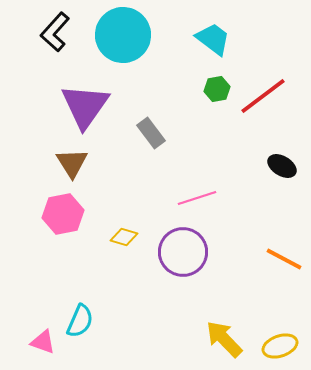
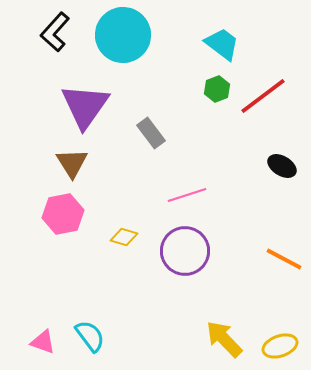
cyan trapezoid: moved 9 px right, 5 px down
green hexagon: rotated 10 degrees counterclockwise
pink line: moved 10 px left, 3 px up
purple circle: moved 2 px right, 1 px up
cyan semicircle: moved 10 px right, 15 px down; rotated 60 degrees counterclockwise
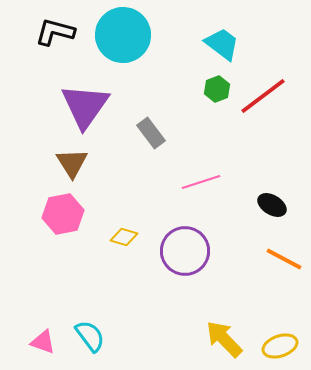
black L-shape: rotated 63 degrees clockwise
black ellipse: moved 10 px left, 39 px down
pink line: moved 14 px right, 13 px up
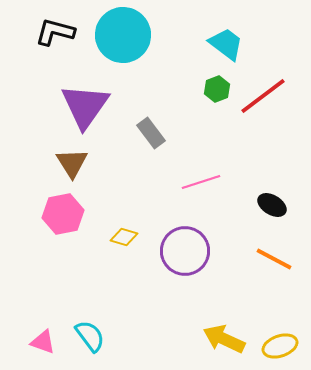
cyan trapezoid: moved 4 px right
orange line: moved 10 px left
yellow arrow: rotated 21 degrees counterclockwise
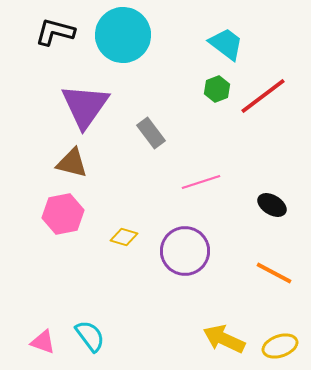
brown triangle: rotated 44 degrees counterclockwise
orange line: moved 14 px down
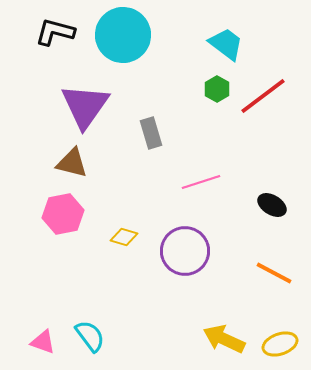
green hexagon: rotated 10 degrees counterclockwise
gray rectangle: rotated 20 degrees clockwise
yellow ellipse: moved 2 px up
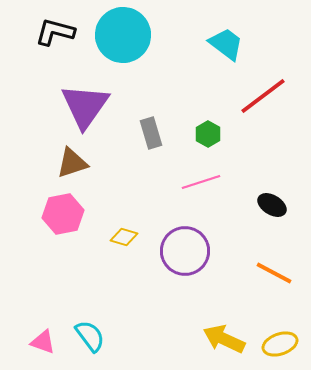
green hexagon: moved 9 px left, 45 px down
brown triangle: rotated 32 degrees counterclockwise
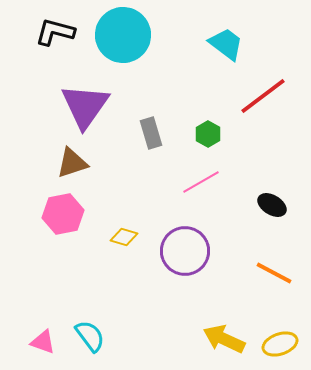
pink line: rotated 12 degrees counterclockwise
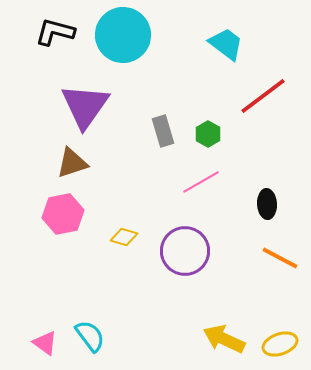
gray rectangle: moved 12 px right, 2 px up
black ellipse: moved 5 px left, 1 px up; rotated 56 degrees clockwise
orange line: moved 6 px right, 15 px up
pink triangle: moved 2 px right, 1 px down; rotated 16 degrees clockwise
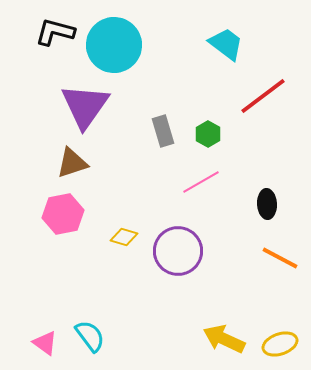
cyan circle: moved 9 px left, 10 px down
purple circle: moved 7 px left
